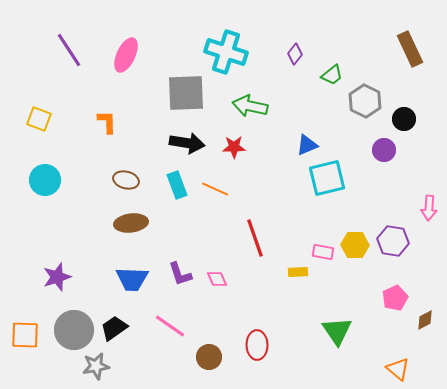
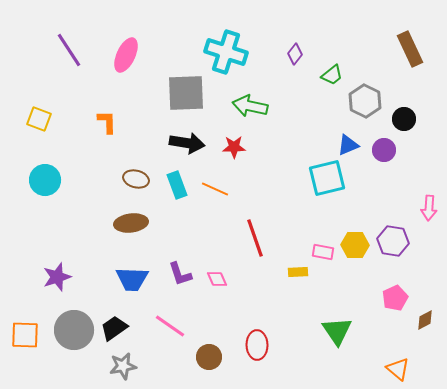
blue triangle at (307, 145): moved 41 px right
brown ellipse at (126, 180): moved 10 px right, 1 px up
gray star at (96, 366): moved 27 px right
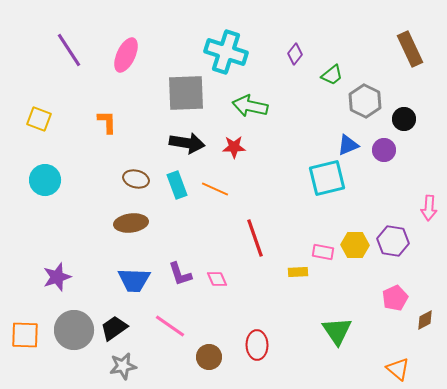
blue trapezoid at (132, 279): moved 2 px right, 1 px down
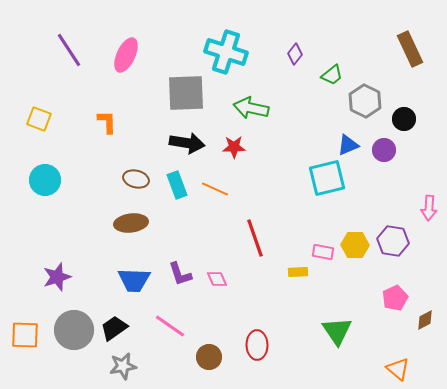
green arrow at (250, 106): moved 1 px right, 2 px down
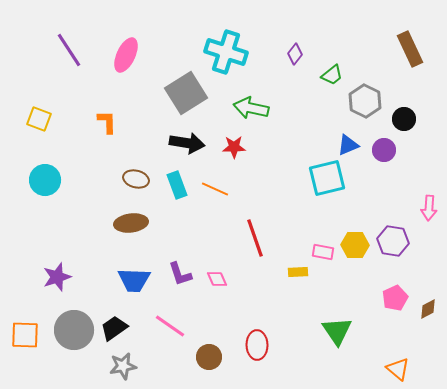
gray square at (186, 93): rotated 30 degrees counterclockwise
brown diamond at (425, 320): moved 3 px right, 11 px up
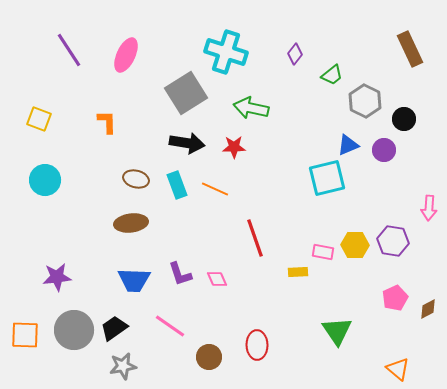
purple star at (57, 277): rotated 12 degrees clockwise
